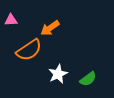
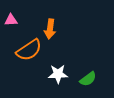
orange arrow: moved 1 px down; rotated 48 degrees counterclockwise
white star: rotated 24 degrees clockwise
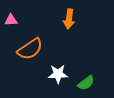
orange arrow: moved 19 px right, 10 px up
orange semicircle: moved 1 px right, 1 px up
green semicircle: moved 2 px left, 4 px down
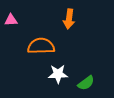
orange semicircle: moved 11 px right, 3 px up; rotated 148 degrees counterclockwise
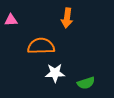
orange arrow: moved 2 px left, 1 px up
white star: moved 3 px left, 1 px up
green semicircle: rotated 18 degrees clockwise
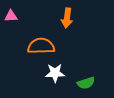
pink triangle: moved 4 px up
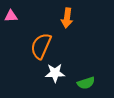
orange semicircle: rotated 64 degrees counterclockwise
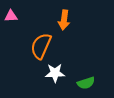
orange arrow: moved 3 px left, 2 px down
